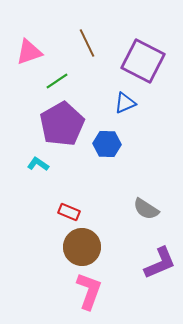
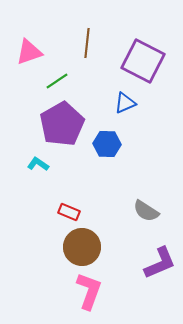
brown line: rotated 32 degrees clockwise
gray semicircle: moved 2 px down
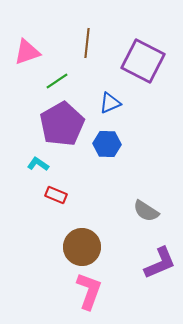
pink triangle: moved 2 px left
blue triangle: moved 15 px left
red rectangle: moved 13 px left, 17 px up
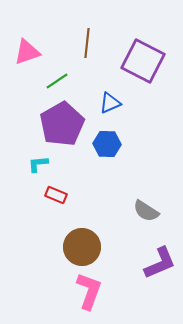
cyan L-shape: rotated 40 degrees counterclockwise
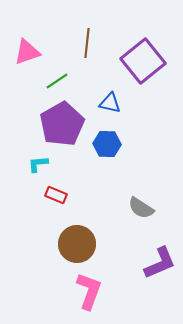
purple square: rotated 24 degrees clockwise
blue triangle: rotated 35 degrees clockwise
gray semicircle: moved 5 px left, 3 px up
brown circle: moved 5 px left, 3 px up
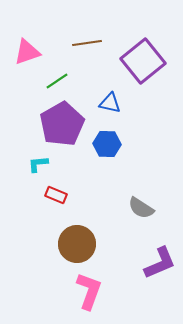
brown line: rotated 76 degrees clockwise
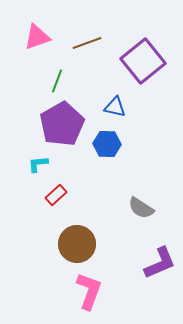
brown line: rotated 12 degrees counterclockwise
pink triangle: moved 10 px right, 15 px up
green line: rotated 35 degrees counterclockwise
blue triangle: moved 5 px right, 4 px down
red rectangle: rotated 65 degrees counterclockwise
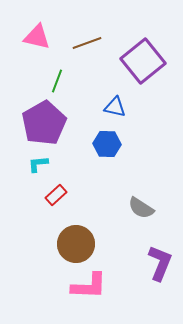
pink triangle: rotated 32 degrees clockwise
purple pentagon: moved 18 px left, 1 px up
brown circle: moved 1 px left
purple L-shape: rotated 45 degrees counterclockwise
pink L-shape: moved 5 px up; rotated 72 degrees clockwise
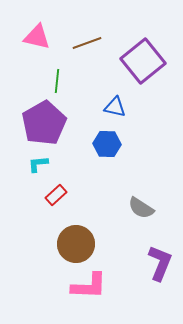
green line: rotated 15 degrees counterclockwise
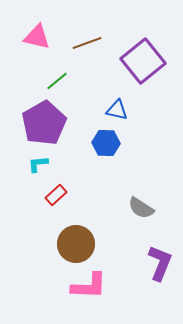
green line: rotated 45 degrees clockwise
blue triangle: moved 2 px right, 3 px down
blue hexagon: moved 1 px left, 1 px up
